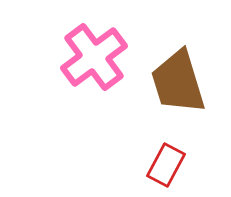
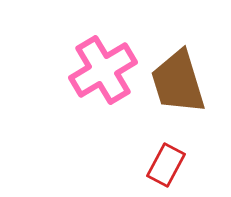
pink cross: moved 9 px right, 13 px down; rotated 6 degrees clockwise
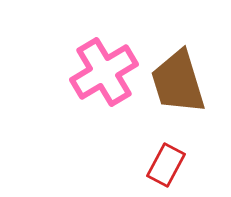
pink cross: moved 1 px right, 2 px down
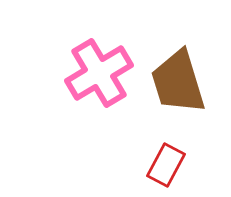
pink cross: moved 5 px left, 1 px down
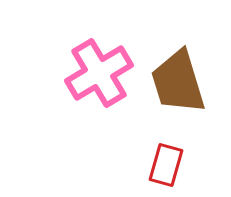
red rectangle: rotated 12 degrees counterclockwise
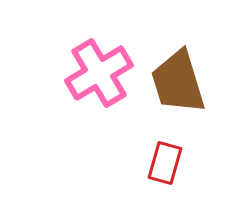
red rectangle: moved 1 px left, 2 px up
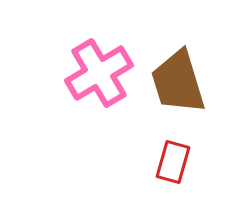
red rectangle: moved 8 px right, 1 px up
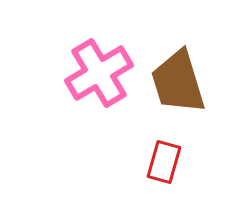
red rectangle: moved 9 px left
